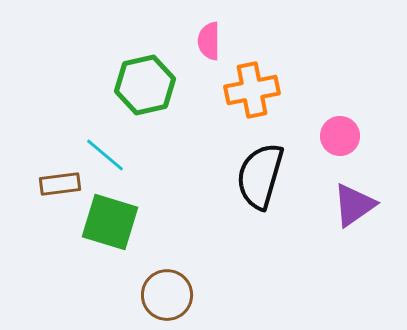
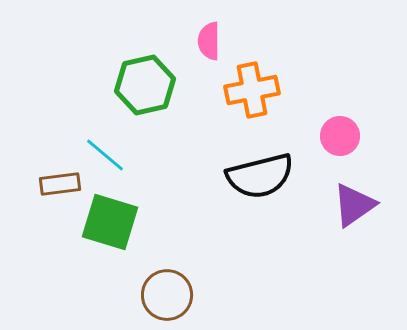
black semicircle: rotated 120 degrees counterclockwise
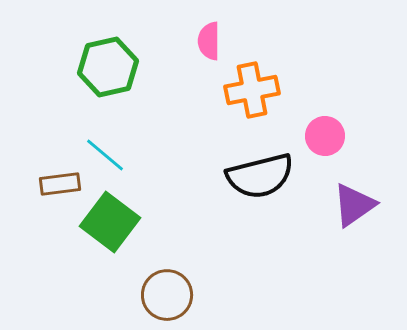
green hexagon: moved 37 px left, 18 px up
pink circle: moved 15 px left
green square: rotated 20 degrees clockwise
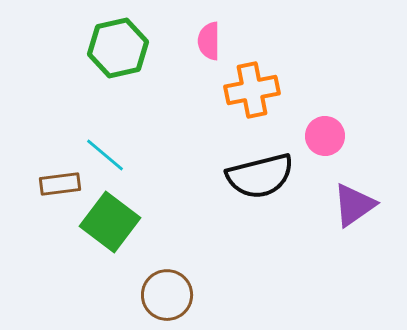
green hexagon: moved 10 px right, 19 px up
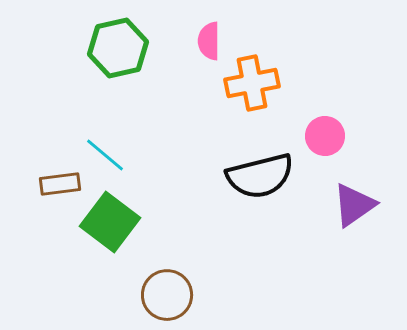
orange cross: moved 7 px up
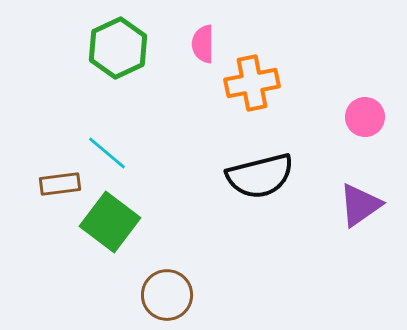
pink semicircle: moved 6 px left, 3 px down
green hexagon: rotated 12 degrees counterclockwise
pink circle: moved 40 px right, 19 px up
cyan line: moved 2 px right, 2 px up
purple triangle: moved 6 px right
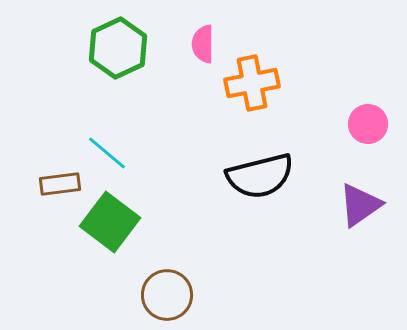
pink circle: moved 3 px right, 7 px down
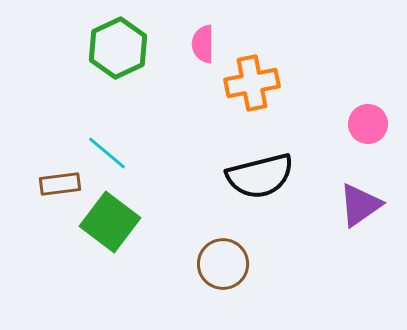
brown circle: moved 56 px right, 31 px up
